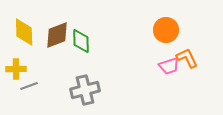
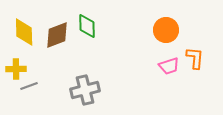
green diamond: moved 6 px right, 15 px up
orange L-shape: moved 8 px right; rotated 30 degrees clockwise
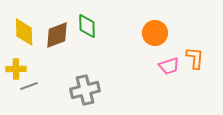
orange circle: moved 11 px left, 3 px down
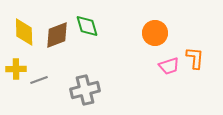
green diamond: rotated 15 degrees counterclockwise
gray line: moved 10 px right, 6 px up
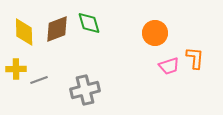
green diamond: moved 2 px right, 3 px up
brown diamond: moved 6 px up
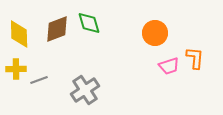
yellow diamond: moved 5 px left, 2 px down
gray cross: rotated 20 degrees counterclockwise
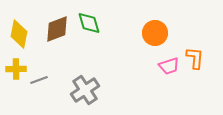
yellow diamond: rotated 12 degrees clockwise
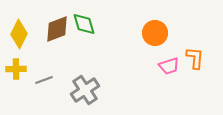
green diamond: moved 5 px left, 1 px down
yellow diamond: rotated 16 degrees clockwise
gray line: moved 5 px right
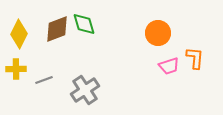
orange circle: moved 3 px right
